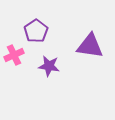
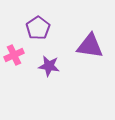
purple pentagon: moved 2 px right, 3 px up
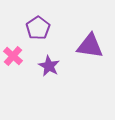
pink cross: moved 1 px left, 1 px down; rotated 24 degrees counterclockwise
purple star: rotated 20 degrees clockwise
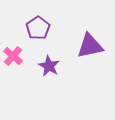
purple triangle: rotated 20 degrees counterclockwise
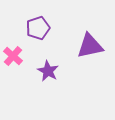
purple pentagon: rotated 15 degrees clockwise
purple star: moved 1 px left, 5 px down
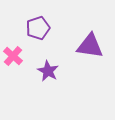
purple triangle: rotated 20 degrees clockwise
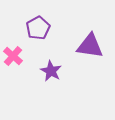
purple pentagon: rotated 10 degrees counterclockwise
purple star: moved 3 px right
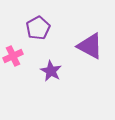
purple triangle: rotated 20 degrees clockwise
pink cross: rotated 24 degrees clockwise
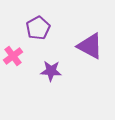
pink cross: rotated 12 degrees counterclockwise
purple star: rotated 25 degrees counterclockwise
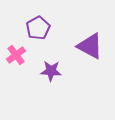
pink cross: moved 3 px right, 1 px up
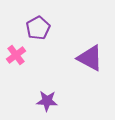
purple triangle: moved 12 px down
purple star: moved 4 px left, 30 px down
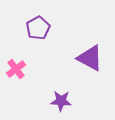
pink cross: moved 14 px down
purple star: moved 14 px right
